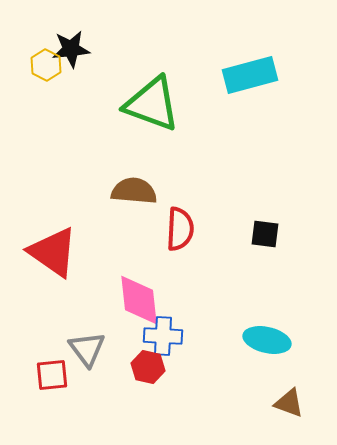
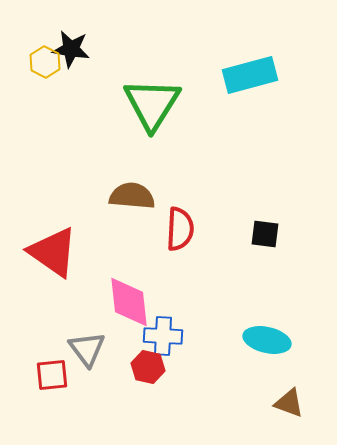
black star: rotated 15 degrees clockwise
yellow hexagon: moved 1 px left, 3 px up
green triangle: rotated 42 degrees clockwise
brown semicircle: moved 2 px left, 5 px down
pink diamond: moved 10 px left, 2 px down
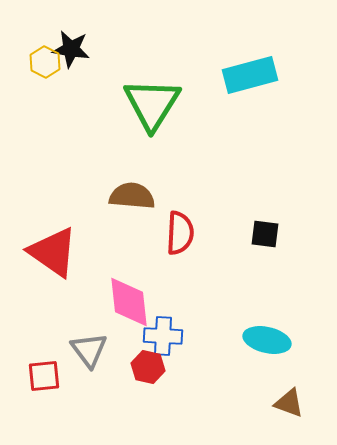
red semicircle: moved 4 px down
gray triangle: moved 2 px right, 1 px down
red square: moved 8 px left, 1 px down
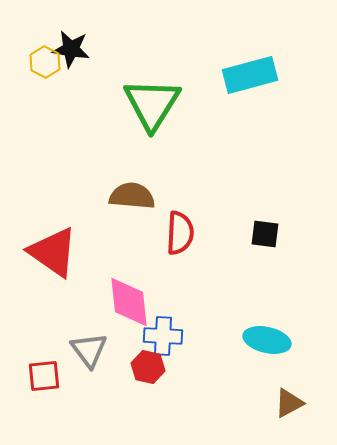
brown triangle: rotated 48 degrees counterclockwise
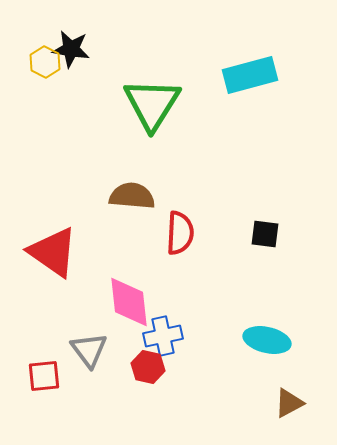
blue cross: rotated 15 degrees counterclockwise
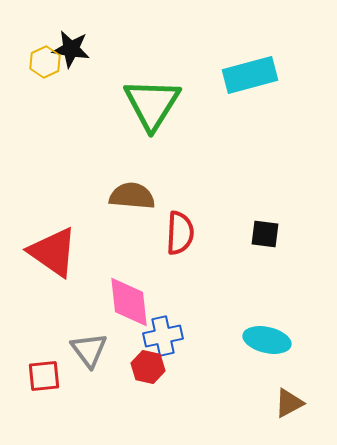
yellow hexagon: rotated 8 degrees clockwise
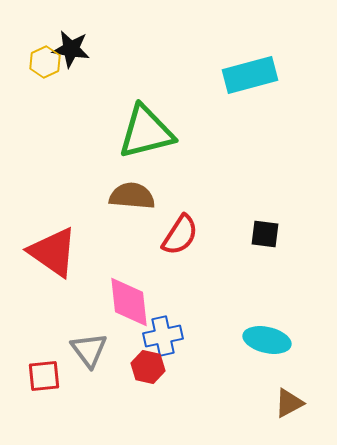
green triangle: moved 6 px left, 28 px down; rotated 44 degrees clockwise
red semicircle: moved 2 px down; rotated 30 degrees clockwise
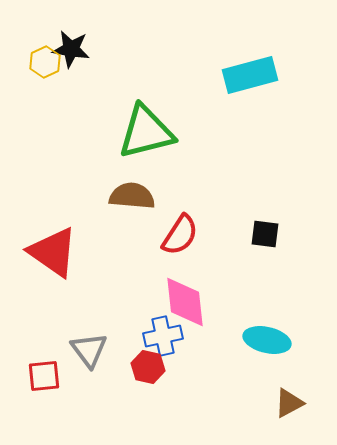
pink diamond: moved 56 px right
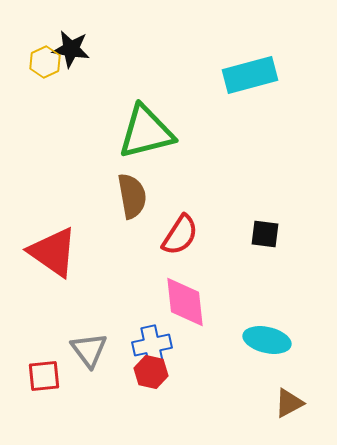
brown semicircle: rotated 75 degrees clockwise
blue cross: moved 11 px left, 9 px down
red hexagon: moved 3 px right, 5 px down
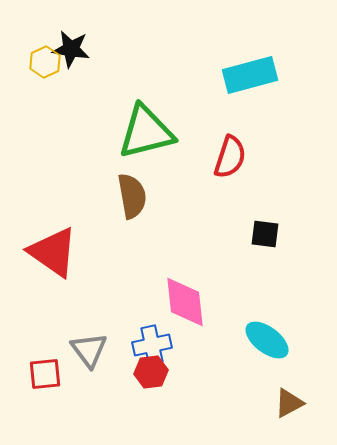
red semicircle: moved 50 px right, 78 px up; rotated 15 degrees counterclockwise
cyan ellipse: rotated 24 degrees clockwise
red hexagon: rotated 20 degrees counterclockwise
red square: moved 1 px right, 2 px up
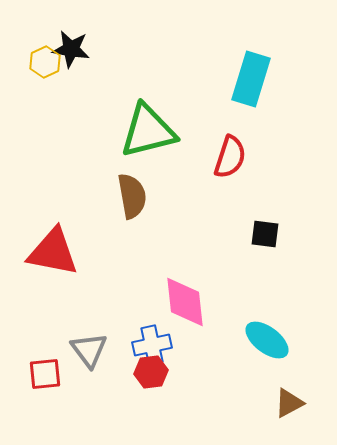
cyan rectangle: moved 1 px right, 4 px down; rotated 58 degrees counterclockwise
green triangle: moved 2 px right, 1 px up
red triangle: rotated 24 degrees counterclockwise
